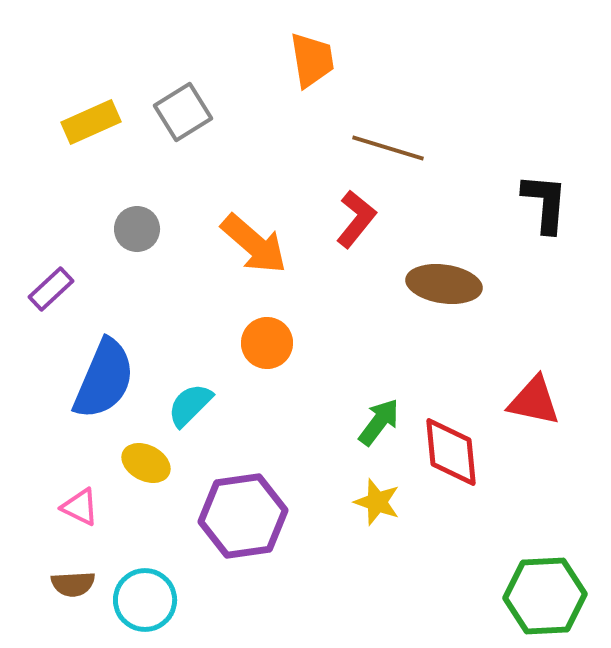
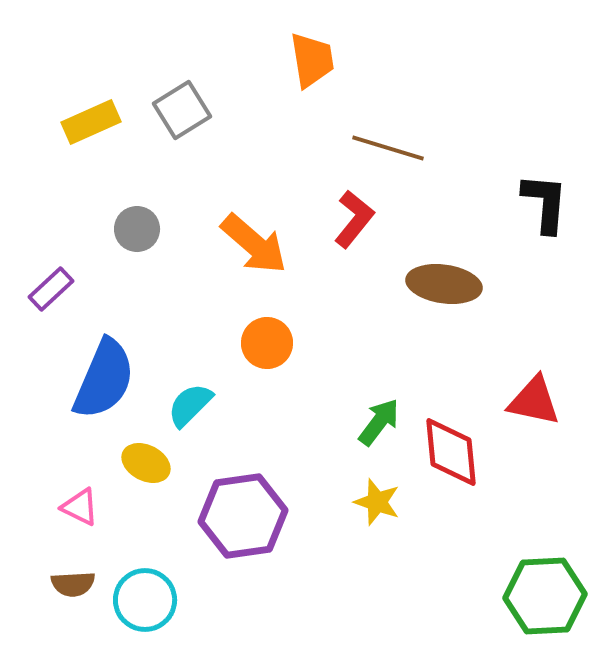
gray square: moved 1 px left, 2 px up
red L-shape: moved 2 px left
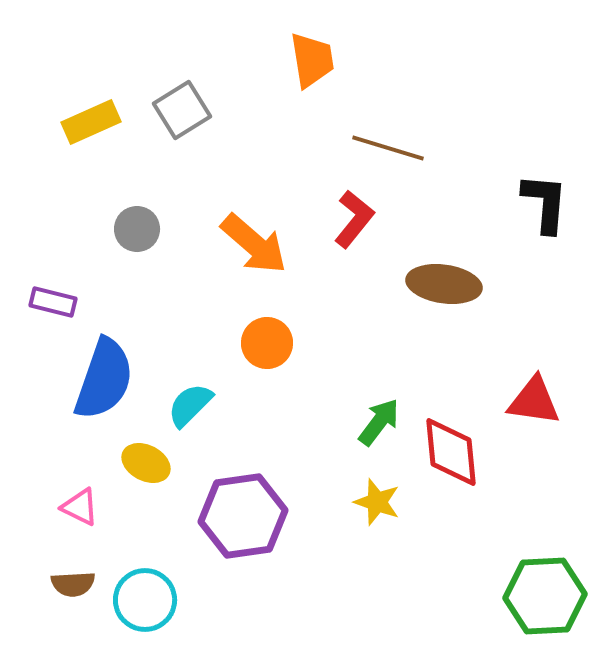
purple rectangle: moved 2 px right, 13 px down; rotated 57 degrees clockwise
blue semicircle: rotated 4 degrees counterclockwise
red triangle: rotated 4 degrees counterclockwise
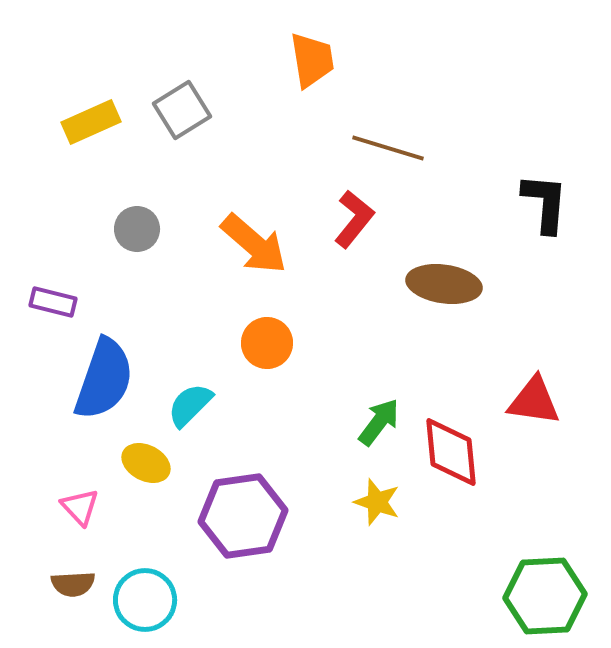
pink triangle: rotated 21 degrees clockwise
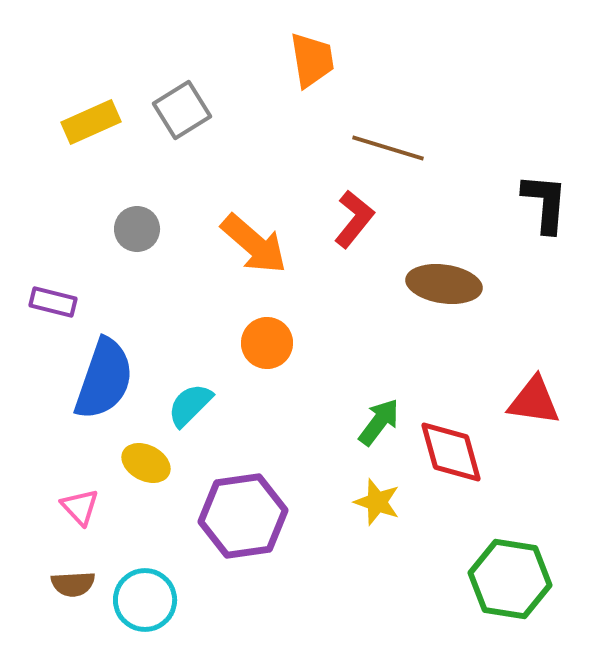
red diamond: rotated 10 degrees counterclockwise
green hexagon: moved 35 px left, 17 px up; rotated 12 degrees clockwise
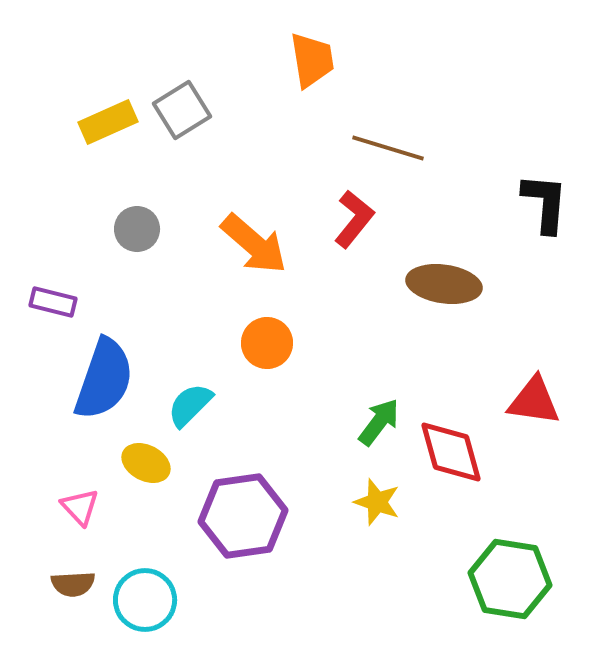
yellow rectangle: moved 17 px right
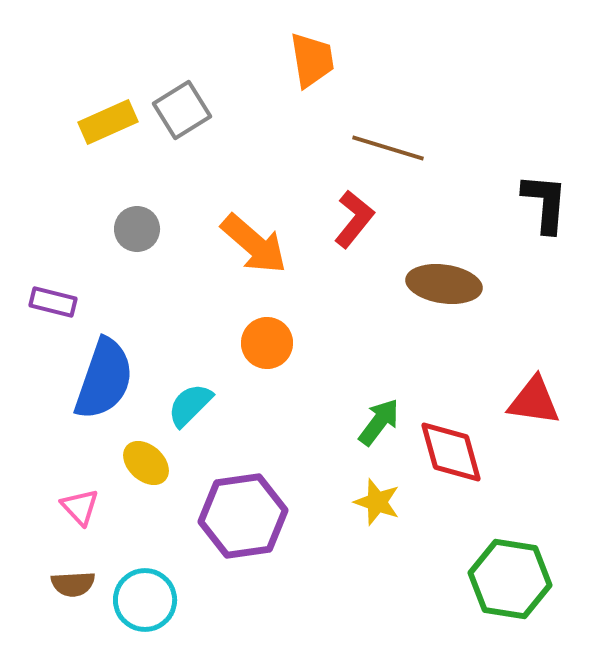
yellow ellipse: rotated 15 degrees clockwise
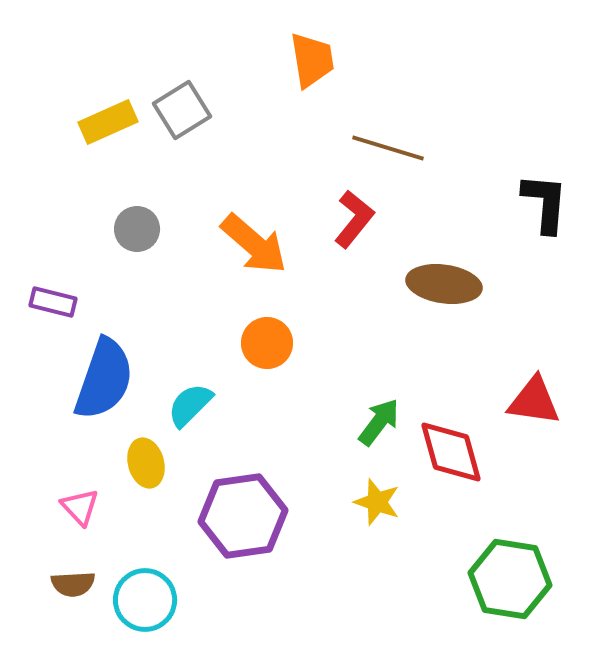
yellow ellipse: rotated 33 degrees clockwise
